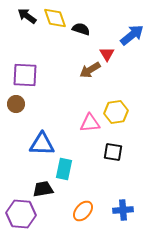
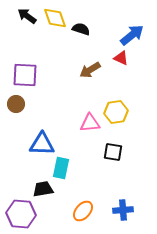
red triangle: moved 14 px right, 4 px down; rotated 35 degrees counterclockwise
cyan rectangle: moved 3 px left, 1 px up
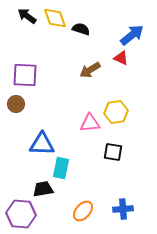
blue cross: moved 1 px up
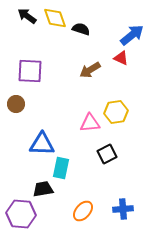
purple square: moved 5 px right, 4 px up
black square: moved 6 px left, 2 px down; rotated 36 degrees counterclockwise
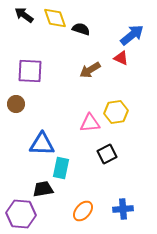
black arrow: moved 3 px left, 1 px up
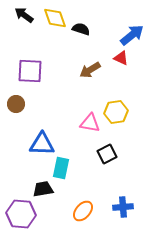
pink triangle: rotated 15 degrees clockwise
blue cross: moved 2 px up
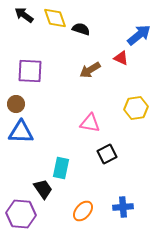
blue arrow: moved 7 px right
yellow hexagon: moved 20 px right, 4 px up
blue triangle: moved 21 px left, 12 px up
black trapezoid: rotated 65 degrees clockwise
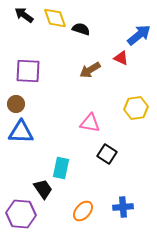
purple square: moved 2 px left
black square: rotated 30 degrees counterclockwise
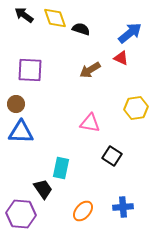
blue arrow: moved 9 px left, 2 px up
purple square: moved 2 px right, 1 px up
black square: moved 5 px right, 2 px down
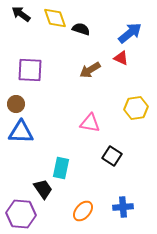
black arrow: moved 3 px left, 1 px up
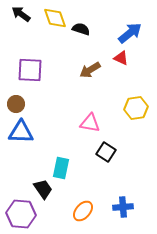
black square: moved 6 px left, 4 px up
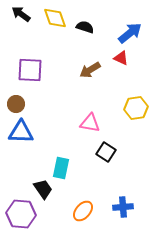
black semicircle: moved 4 px right, 2 px up
